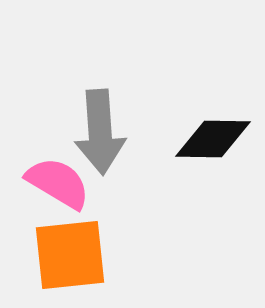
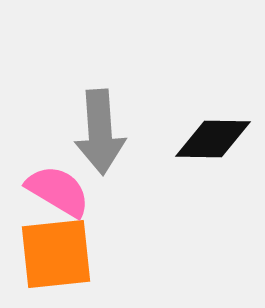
pink semicircle: moved 8 px down
orange square: moved 14 px left, 1 px up
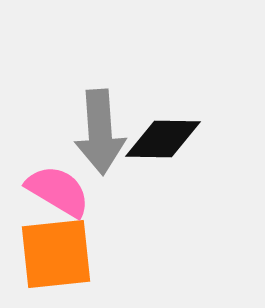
black diamond: moved 50 px left
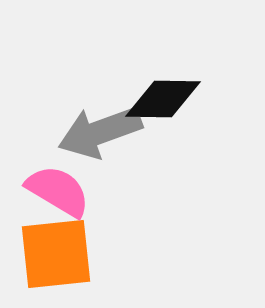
gray arrow: rotated 74 degrees clockwise
black diamond: moved 40 px up
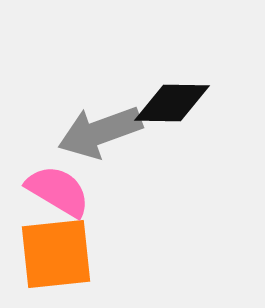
black diamond: moved 9 px right, 4 px down
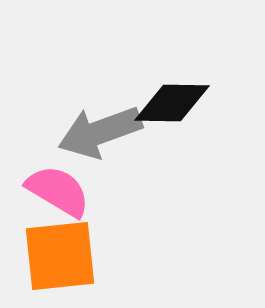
orange square: moved 4 px right, 2 px down
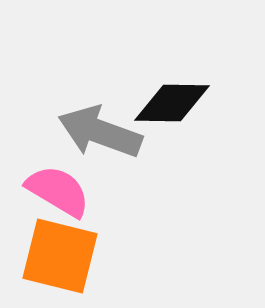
gray arrow: rotated 40 degrees clockwise
orange square: rotated 20 degrees clockwise
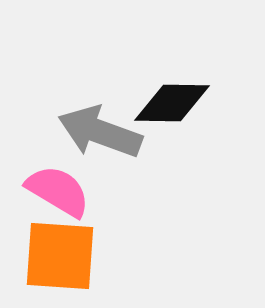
orange square: rotated 10 degrees counterclockwise
